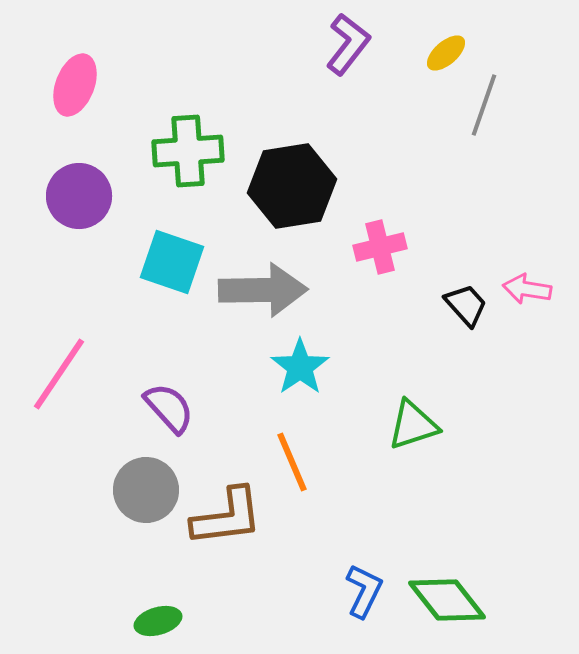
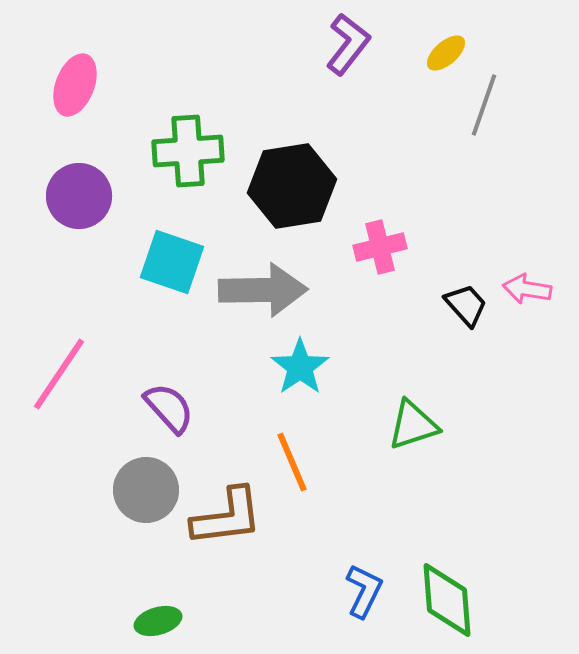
green diamond: rotated 34 degrees clockwise
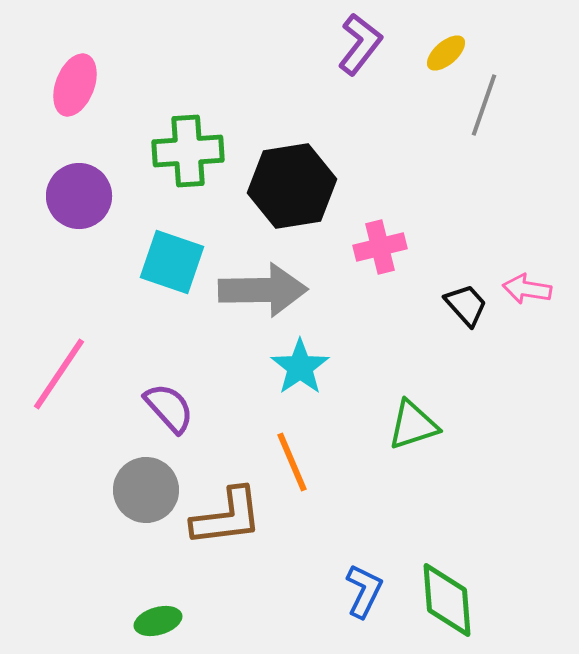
purple L-shape: moved 12 px right
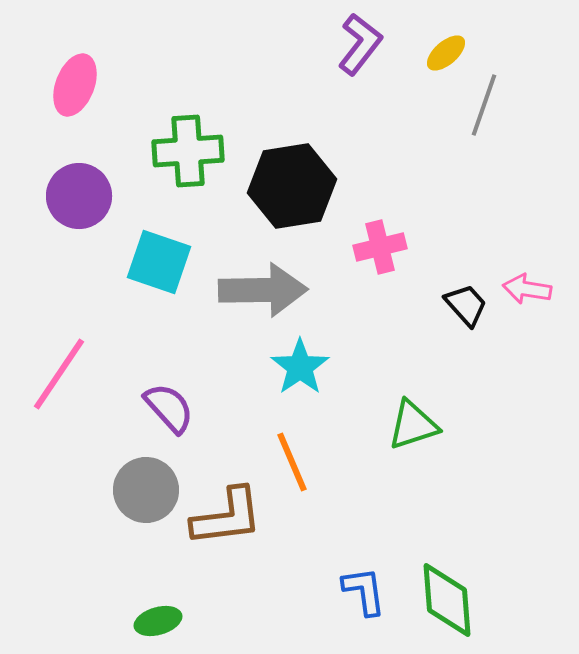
cyan square: moved 13 px left
blue L-shape: rotated 34 degrees counterclockwise
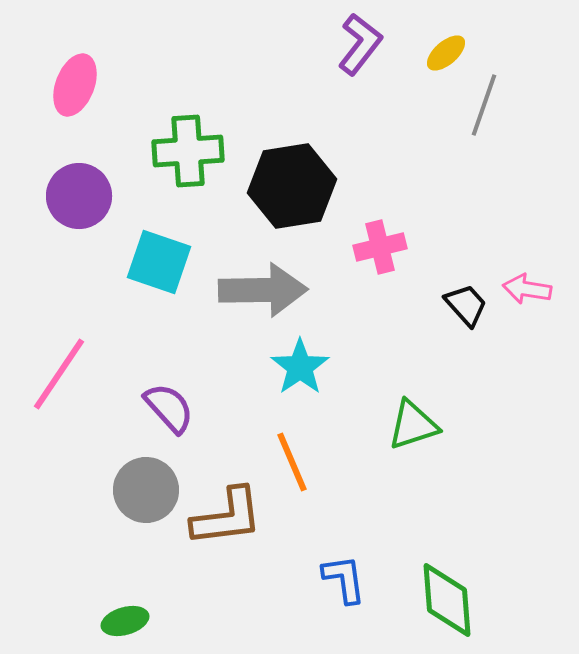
blue L-shape: moved 20 px left, 12 px up
green ellipse: moved 33 px left
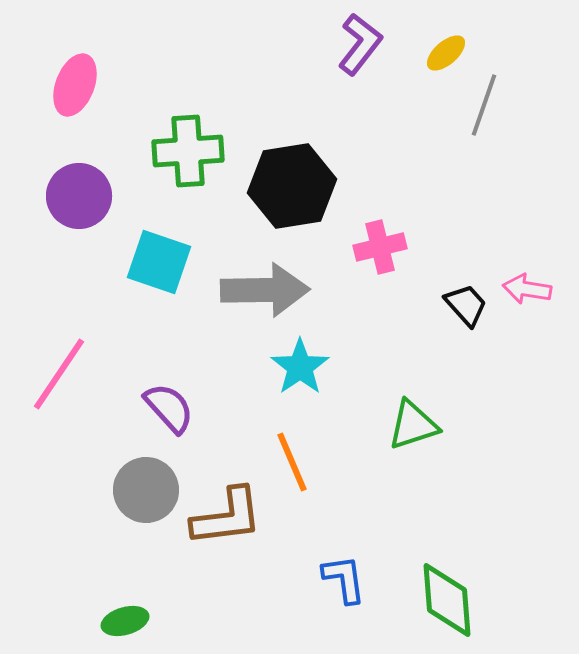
gray arrow: moved 2 px right
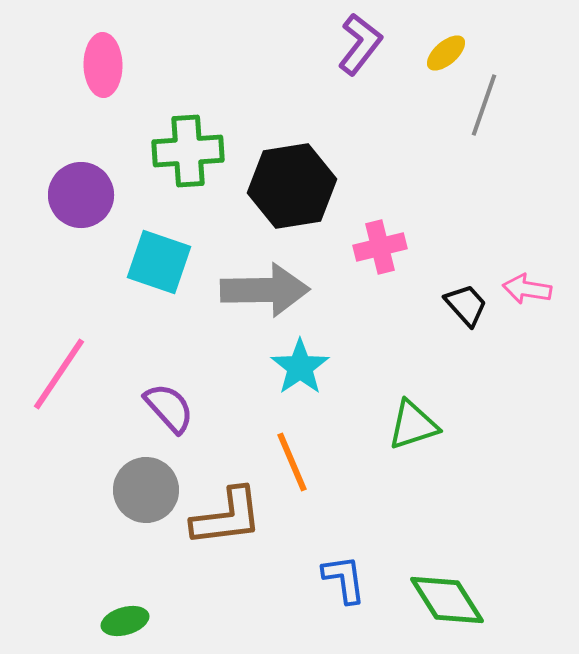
pink ellipse: moved 28 px right, 20 px up; rotated 22 degrees counterclockwise
purple circle: moved 2 px right, 1 px up
green diamond: rotated 28 degrees counterclockwise
